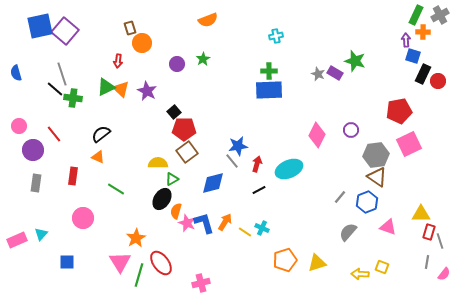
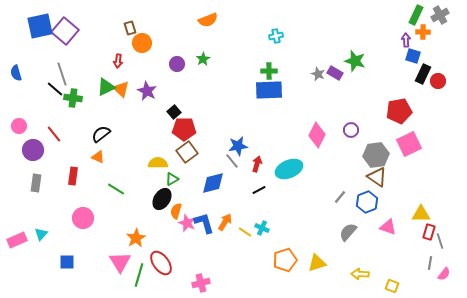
gray line at (427, 262): moved 3 px right, 1 px down
yellow square at (382, 267): moved 10 px right, 19 px down
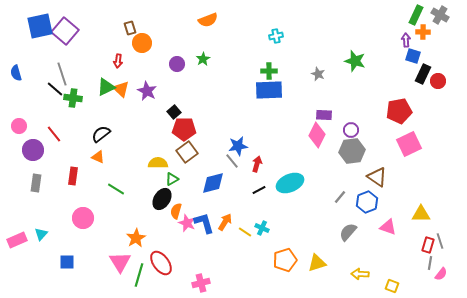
gray cross at (440, 15): rotated 30 degrees counterclockwise
purple rectangle at (335, 73): moved 11 px left, 42 px down; rotated 28 degrees counterclockwise
gray hexagon at (376, 155): moved 24 px left, 4 px up
cyan ellipse at (289, 169): moved 1 px right, 14 px down
red rectangle at (429, 232): moved 1 px left, 13 px down
pink semicircle at (444, 274): moved 3 px left
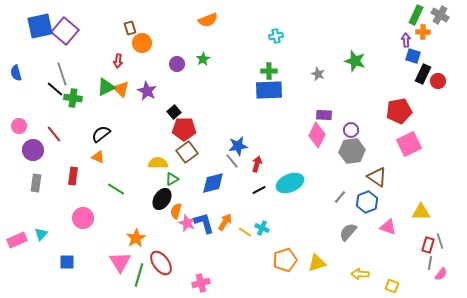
yellow triangle at (421, 214): moved 2 px up
